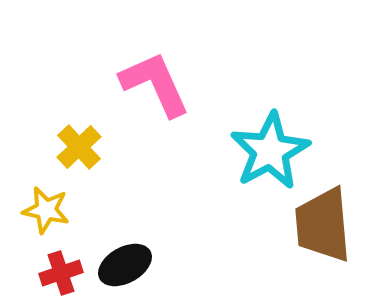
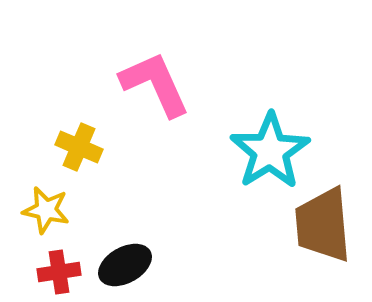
yellow cross: rotated 24 degrees counterclockwise
cyan star: rotated 4 degrees counterclockwise
red cross: moved 2 px left, 1 px up; rotated 9 degrees clockwise
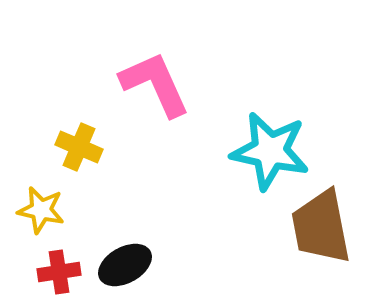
cyan star: rotated 28 degrees counterclockwise
yellow star: moved 5 px left
brown trapezoid: moved 2 px left, 2 px down; rotated 6 degrees counterclockwise
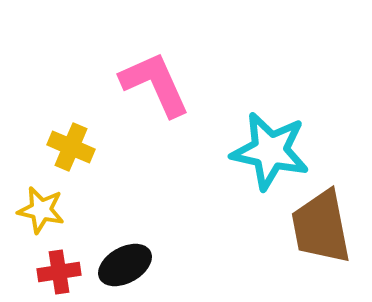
yellow cross: moved 8 px left
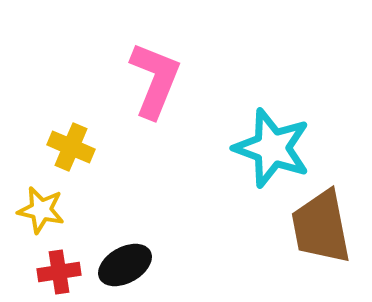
pink L-shape: moved 4 px up; rotated 46 degrees clockwise
cyan star: moved 2 px right, 3 px up; rotated 8 degrees clockwise
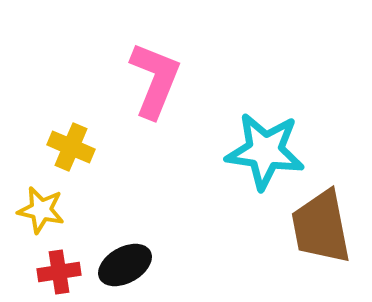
cyan star: moved 7 px left, 3 px down; rotated 12 degrees counterclockwise
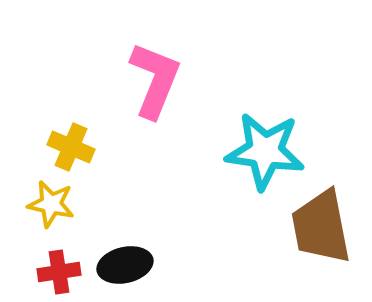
yellow star: moved 10 px right, 6 px up
black ellipse: rotated 16 degrees clockwise
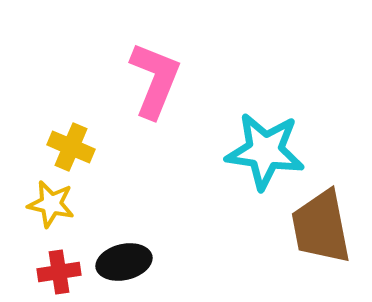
black ellipse: moved 1 px left, 3 px up
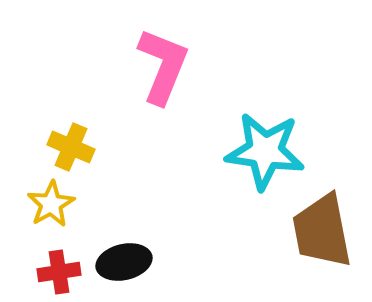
pink L-shape: moved 8 px right, 14 px up
yellow star: rotated 30 degrees clockwise
brown trapezoid: moved 1 px right, 4 px down
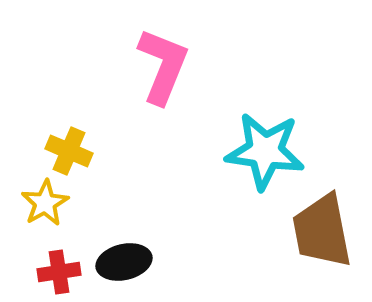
yellow cross: moved 2 px left, 4 px down
yellow star: moved 6 px left, 1 px up
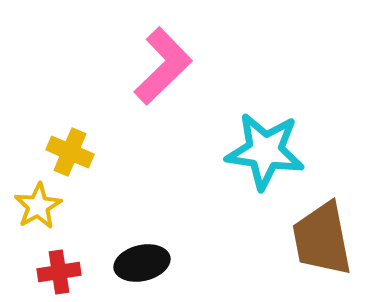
pink L-shape: rotated 24 degrees clockwise
yellow cross: moved 1 px right, 1 px down
yellow star: moved 7 px left, 3 px down
brown trapezoid: moved 8 px down
black ellipse: moved 18 px right, 1 px down
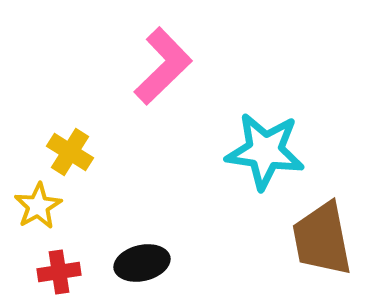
yellow cross: rotated 9 degrees clockwise
